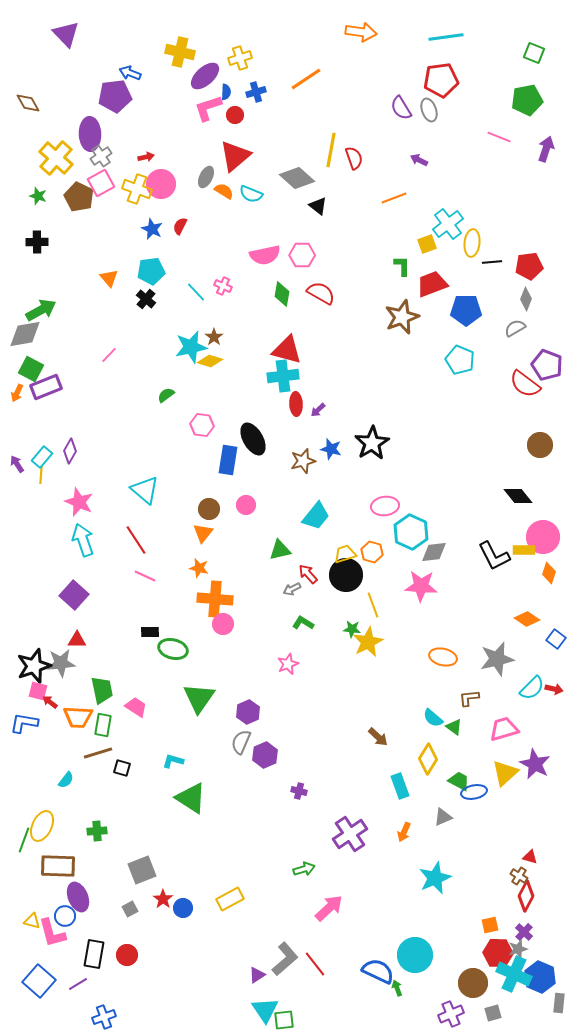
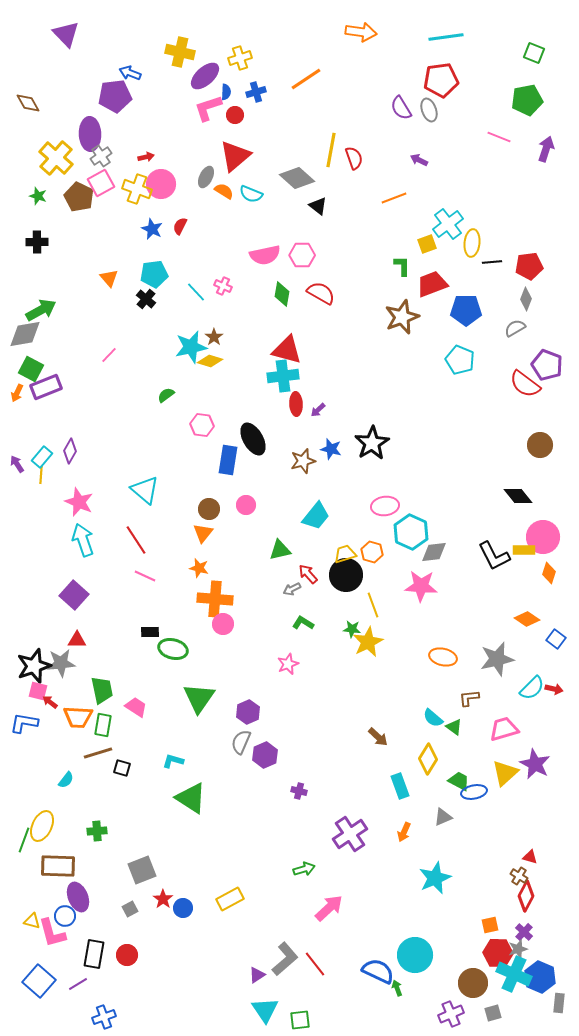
cyan pentagon at (151, 271): moved 3 px right, 3 px down
green square at (284, 1020): moved 16 px right
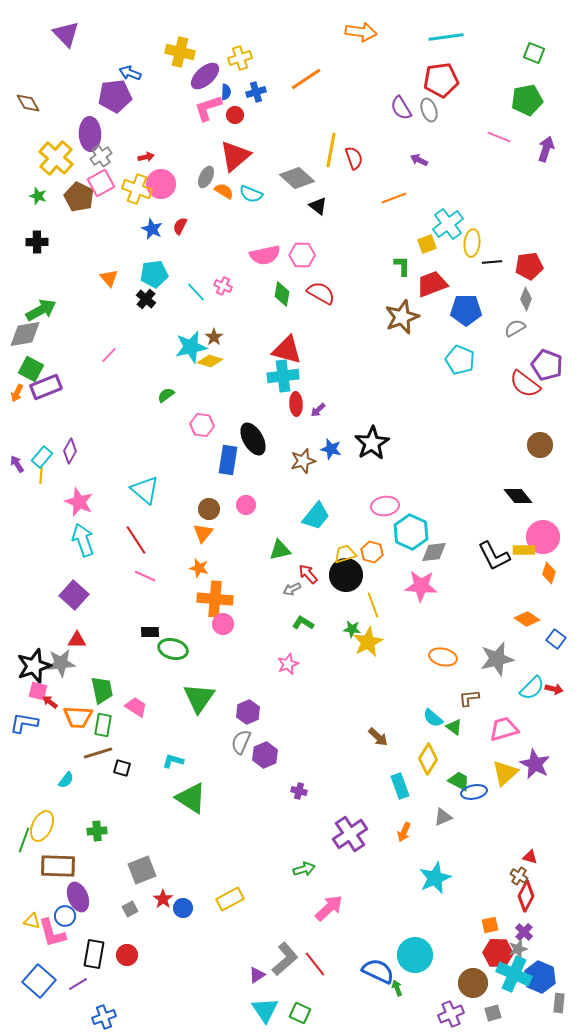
green square at (300, 1020): moved 7 px up; rotated 30 degrees clockwise
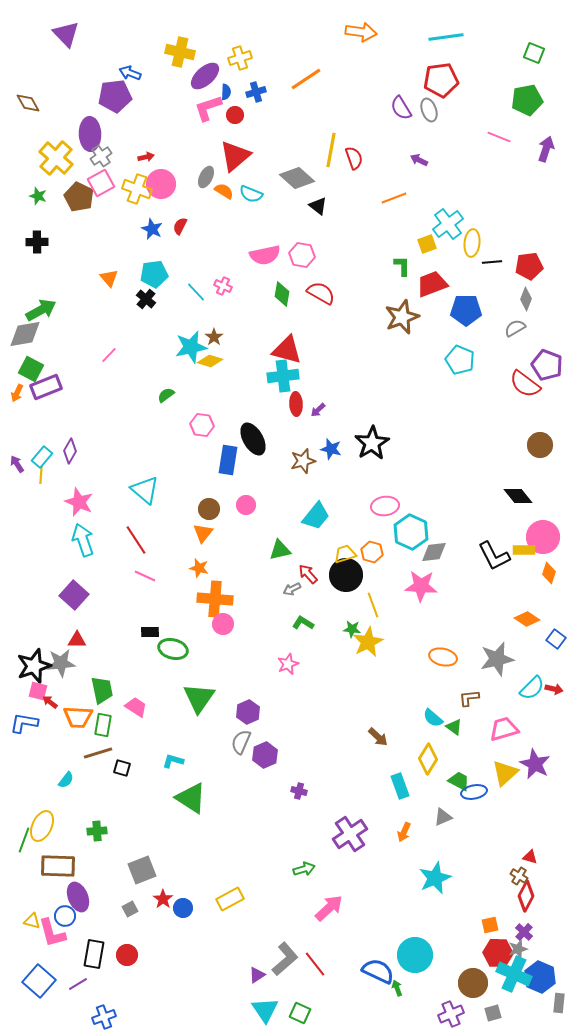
pink hexagon at (302, 255): rotated 10 degrees clockwise
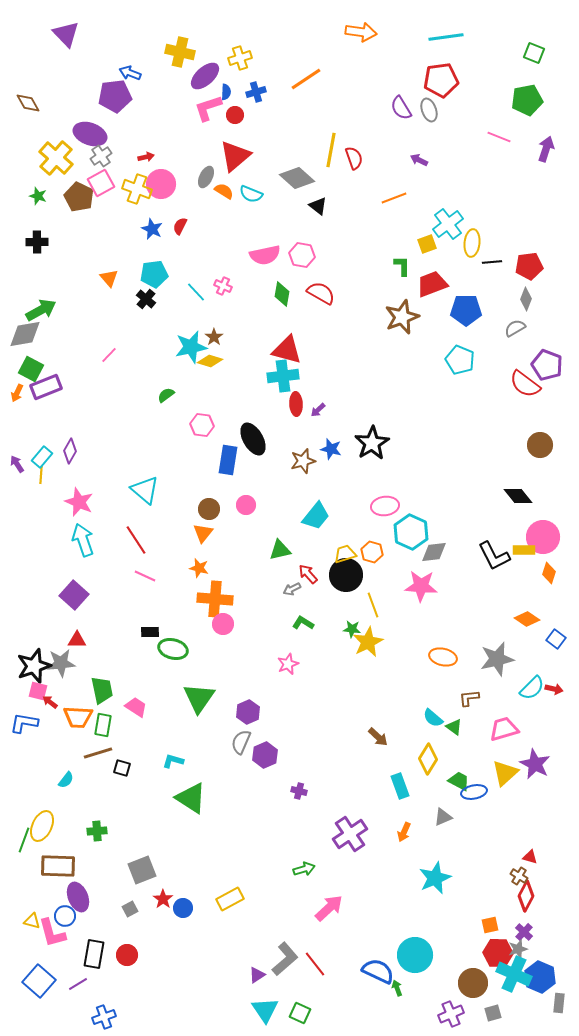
purple ellipse at (90, 134): rotated 68 degrees counterclockwise
